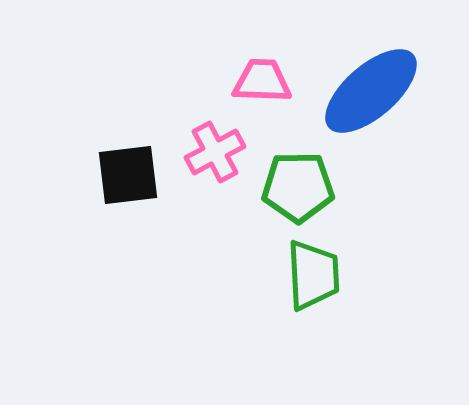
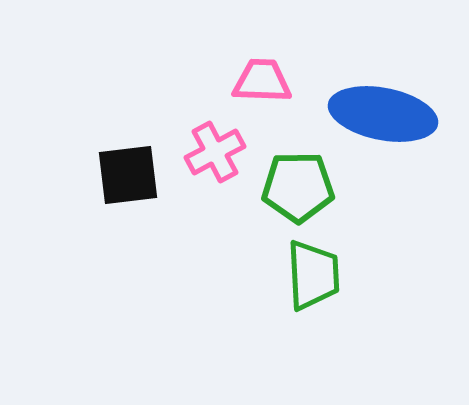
blue ellipse: moved 12 px right, 23 px down; rotated 52 degrees clockwise
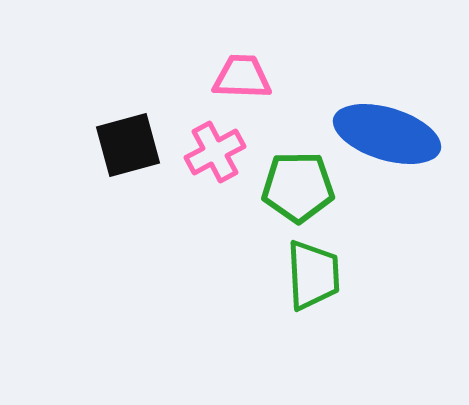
pink trapezoid: moved 20 px left, 4 px up
blue ellipse: moved 4 px right, 20 px down; rotated 6 degrees clockwise
black square: moved 30 px up; rotated 8 degrees counterclockwise
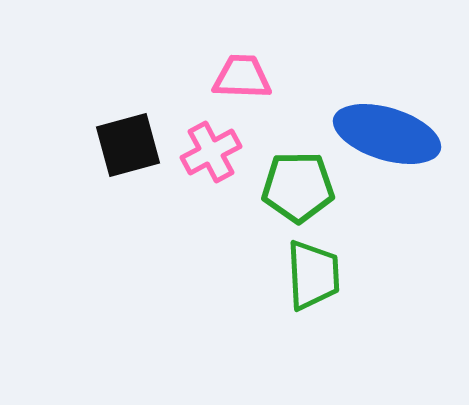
pink cross: moved 4 px left
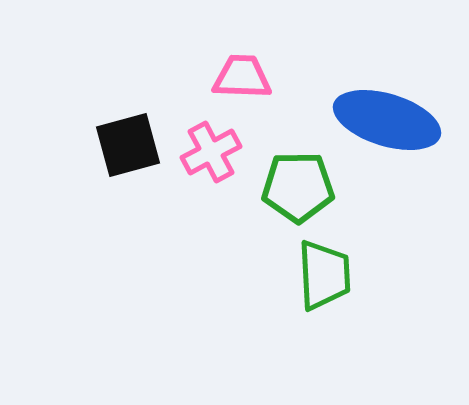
blue ellipse: moved 14 px up
green trapezoid: moved 11 px right
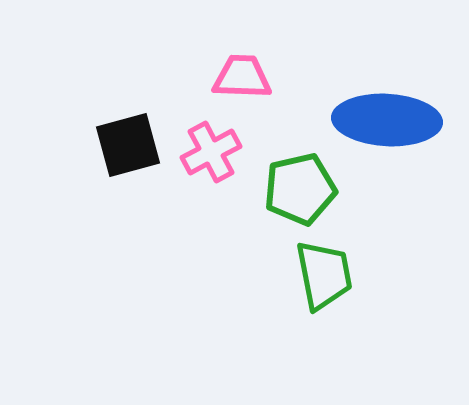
blue ellipse: rotated 14 degrees counterclockwise
green pentagon: moved 2 px right, 2 px down; rotated 12 degrees counterclockwise
green trapezoid: rotated 8 degrees counterclockwise
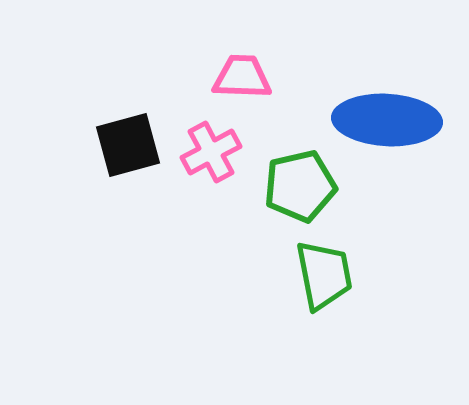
green pentagon: moved 3 px up
